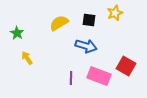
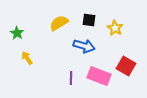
yellow star: moved 15 px down; rotated 21 degrees counterclockwise
blue arrow: moved 2 px left
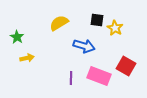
black square: moved 8 px right
green star: moved 4 px down
yellow arrow: rotated 112 degrees clockwise
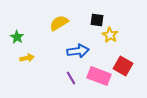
yellow star: moved 5 px left, 7 px down
blue arrow: moved 6 px left, 5 px down; rotated 25 degrees counterclockwise
red square: moved 3 px left
purple line: rotated 32 degrees counterclockwise
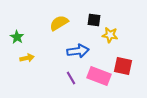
black square: moved 3 px left
yellow star: rotated 21 degrees counterclockwise
red square: rotated 18 degrees counterclockwise
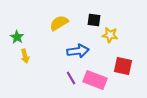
yellow arrow: moved 2 px left, 2 px up; rotated 88 degrees clockwise
pink rectangle: moved 4 px left, 4 px down
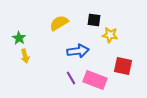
green star: moved 2 px right, 1 px down
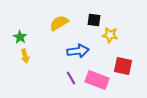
green star: moved 1 px right, 1 px up
pink rectangle: moved 2 px right
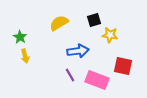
black square: rotated 24 degrees counterclockwise
purple line: moved 1 px left, 3 px up
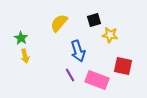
yellow semicircle: rotated 18 degrees counterclockwise
green star: moved 1 px right, 1 px down
blue arrow: rotated 80 degrees clockwise
